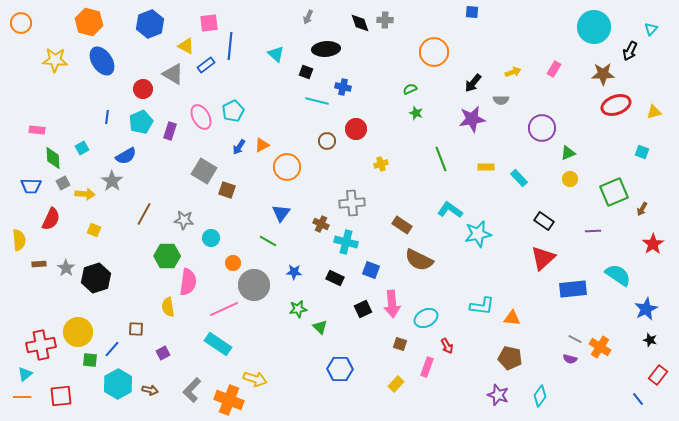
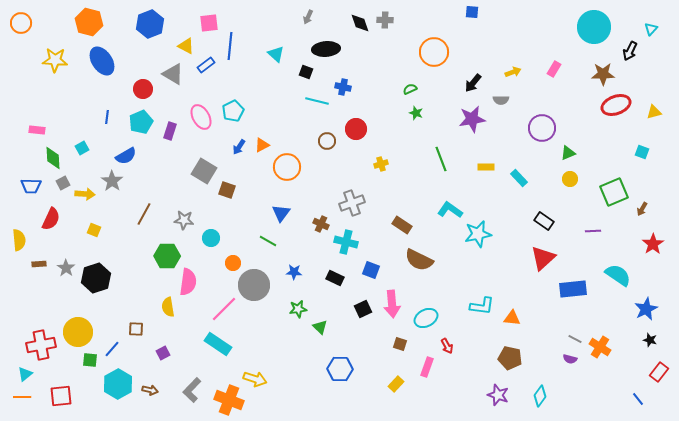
gray cross at (352, 203): rotated 15 degrees counterclockwise
pink line at (224, 309): rotated 20 degrees counterclockwise
red rectangle at (658, 375): moved 1 px right, 3 px up
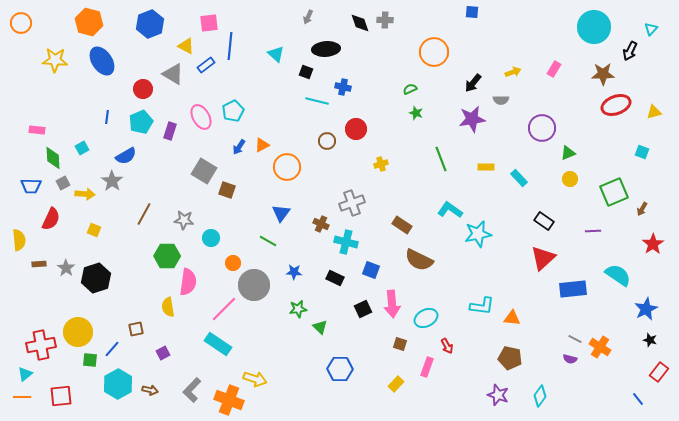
brown square at (136, 329): rotated 14 degrees counterclockwise
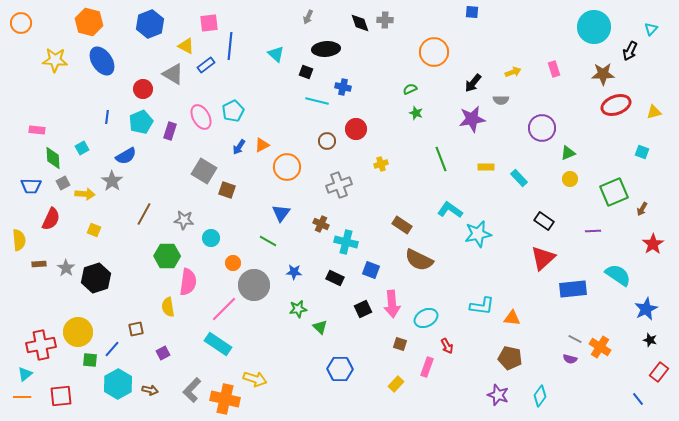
pink rectangle at (554, 69): rotated 49 degrees counterclockwise
gray cross at (352, 203): moved 13 px left, 18 px up
orange cross at (229, 400): moved 4 px left, 1 px up; rotated 8 degrees counterclockwise
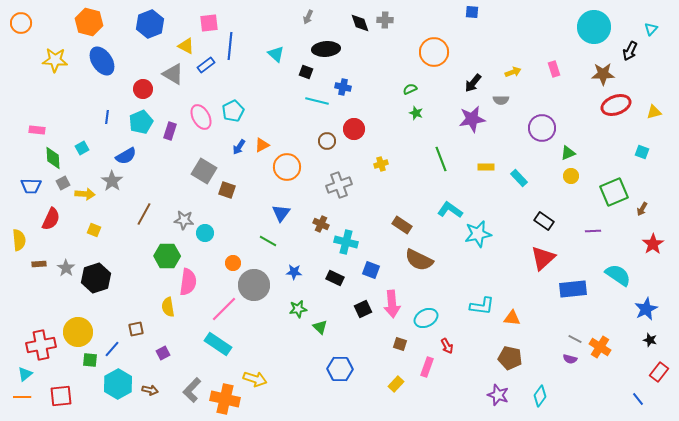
red circle at (356, 129): moved 2 px left
yellow circle at (570, 179): moved 1 px right, 3 px up
cyan circle at (211, 238): moved 6 px left, 5 px up
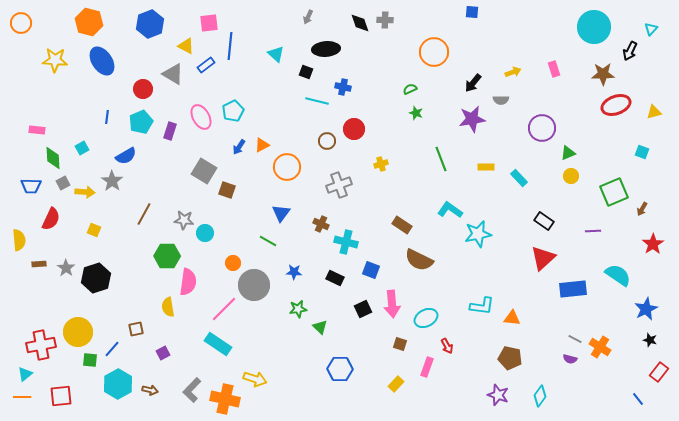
yellow arrow at (85, 194): moved 2 px up
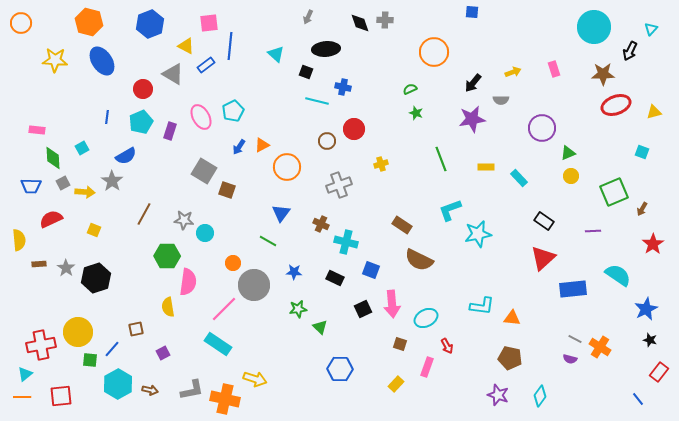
cyan L-shape at (450, 210): rotated 55 degrees counterclockwise
red semicircle at (51, 219): rotated 140 degrees counterclockwise
gray L-shape at (192, 390): rotated 145 degrees counterclockwise
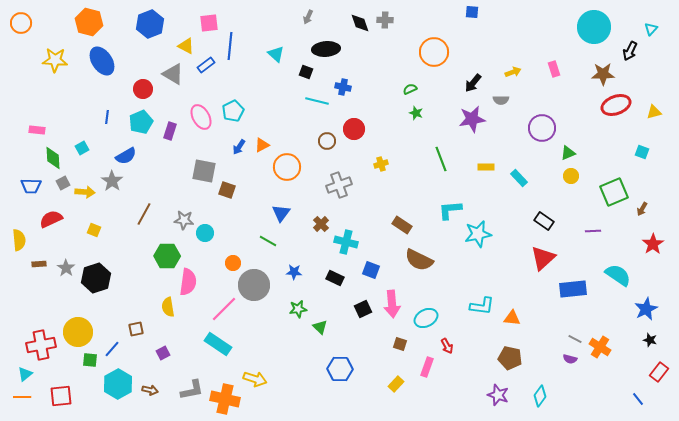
gray square at (204, 171): rotated 20 degrees counterclockwise
cyan L-shape at (450, 210): rotated 15 degrees clockwise
brown cross at (321, 224): rotated 21 degrees clockwise
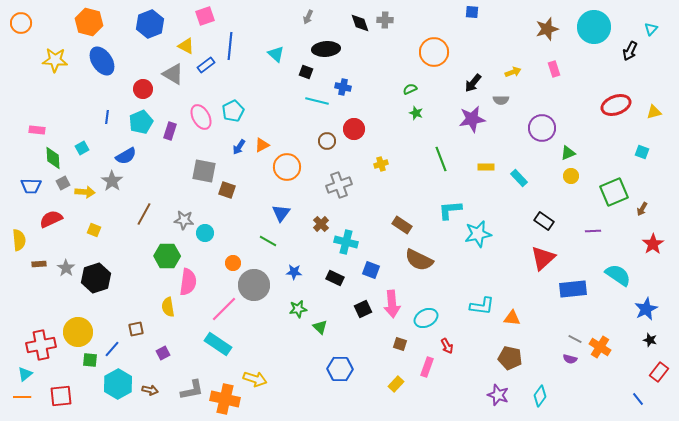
pink square at (209, 23): moved 4 px left, 7 px up; rotated 12 degrees counterclockwise
brown star at (603, 74): moved 56 px left, 45 px up; rotated 15 degrees counterclockwise
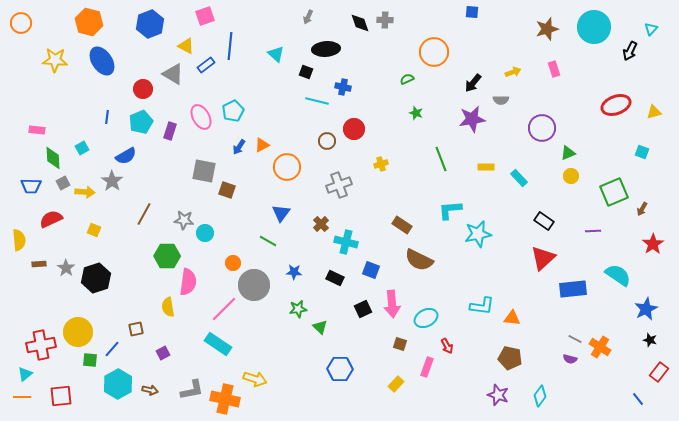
green semicircle at (410, 89): moved 3 px left, 10 px up
